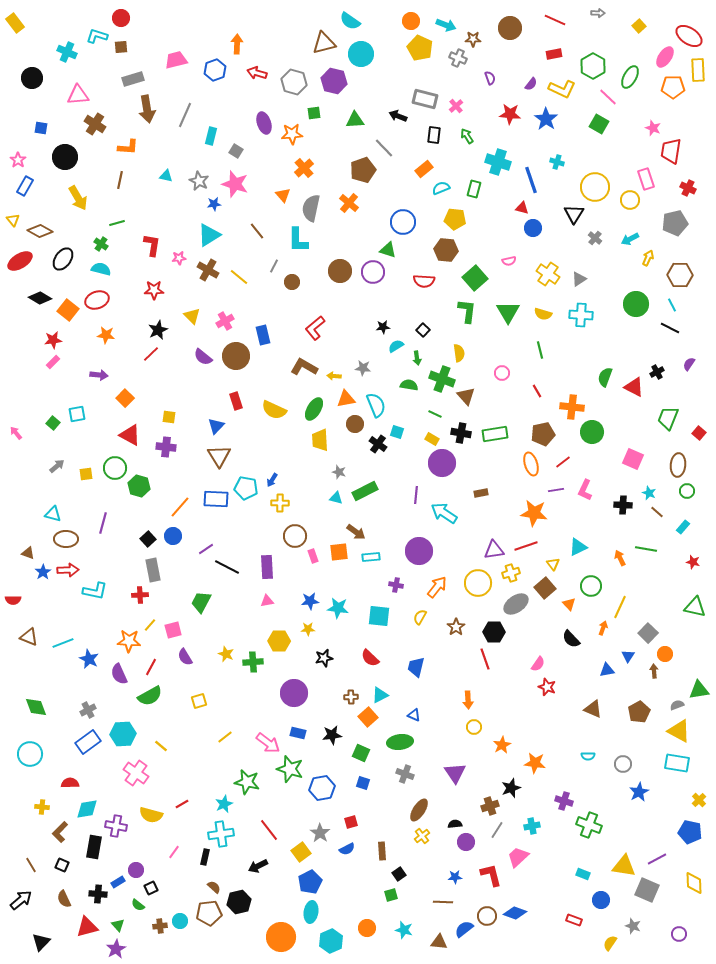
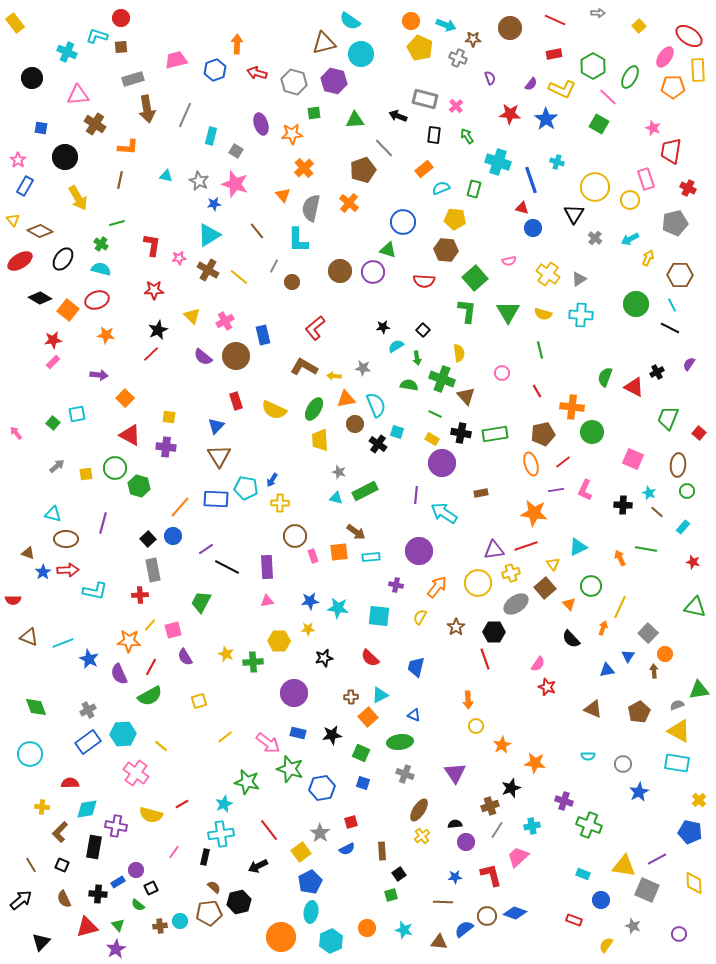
purple ellipse at (264, 123): moved 3 px left, 1 px down
yellow circle at (474, 727): moved 2 px right, 1 px up
yellow semicircle at (610, 943): moved 4 px left, 2 px down
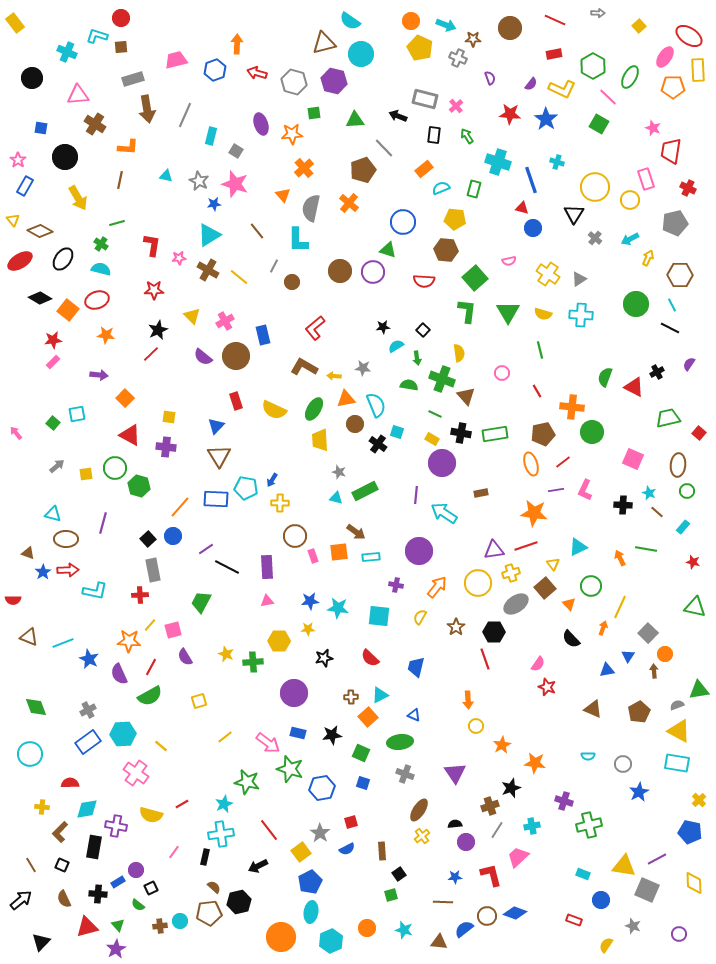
green trapezoid at (668, 418): rotated 55 degrees clockwise
green cross at (589, 825): rotated 35 degrees counterclockwise
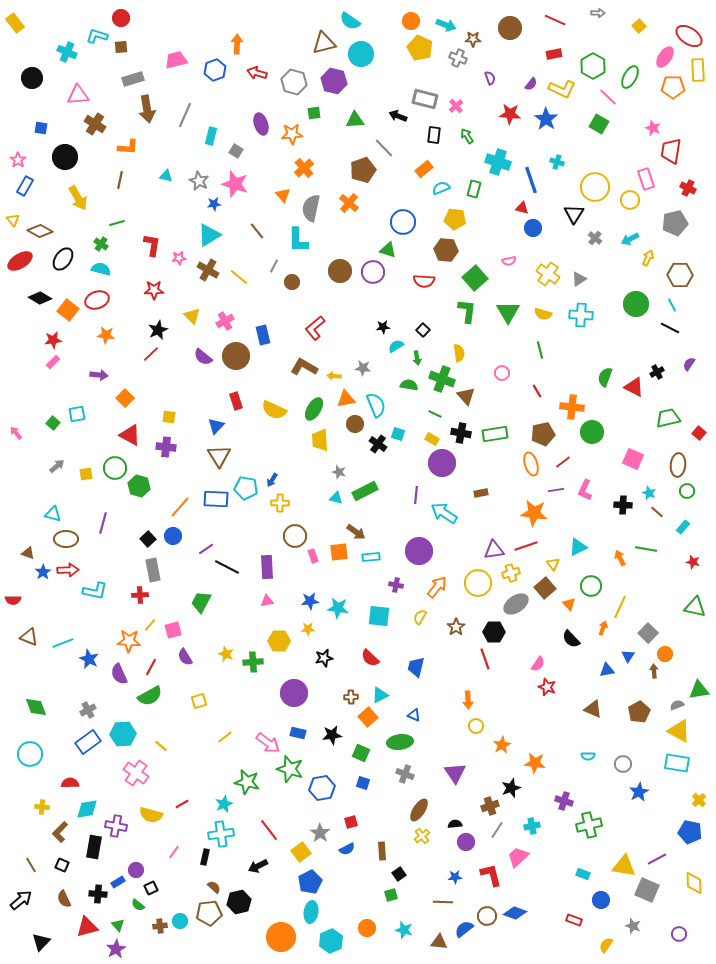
cyan square at (397, 432): moved 1 px right, 2 px down
